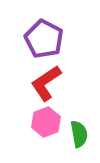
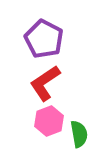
red L-shape: moved 1 px left
pink hexagon: moved 3 px right, 1 px up
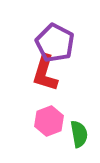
purple pentagon: moved 11 px right, 4 px down
red L-shape: moved 10 px up; rotated 39 degrees counterclockwise
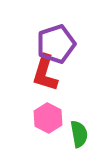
purple pentagon: moved 1 px right, 1 px down; rotated 27 degrees clockwise
pink hexagon: moved 1 px left, 3 px up; rotated 12 degrees counterclockwise
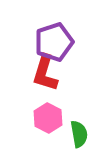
purple pentagon: moved 2 px left, 2 px up
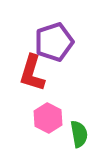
red L-shape: moved 13 px left
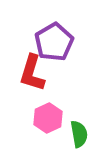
purple pentagon: rotated 12 degrees counterclockwise
pink hexagon: rotated 8 degrees clockwise
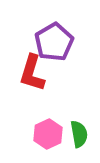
pink hexagon: moved 16 px down
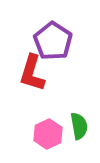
purple pentagon: moved 1 px left, 1 px up; rotated 9 degrees counterclockwise
green semicircle: moved 8 px up
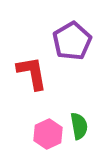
purple pentagon: moved 19 px right; rotated 9 degrees clockwise
red L-shape: rotated 153 degrees clockwise
